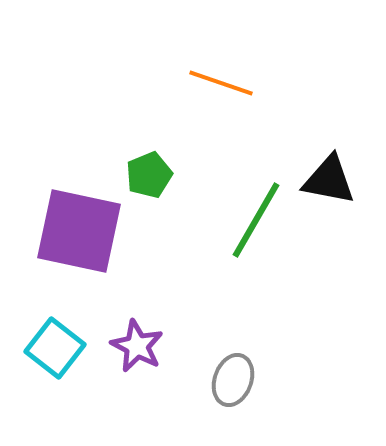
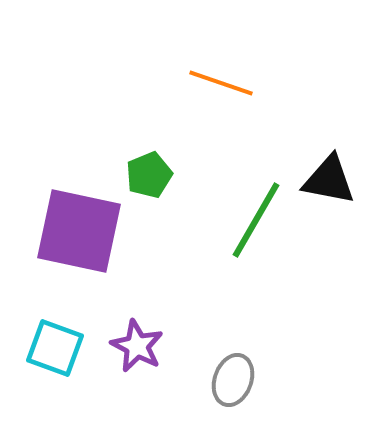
cyan square: rotated 18 degrees counterclockwise
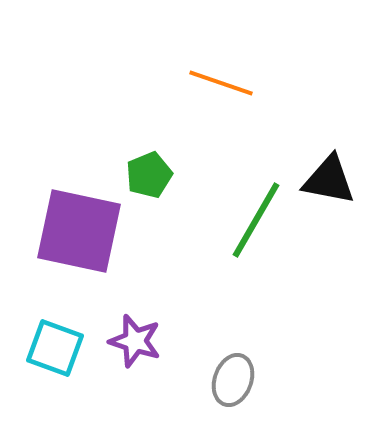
purple star: moved 2 px left, 5 px up; rotated 10 degrees counterclockwise
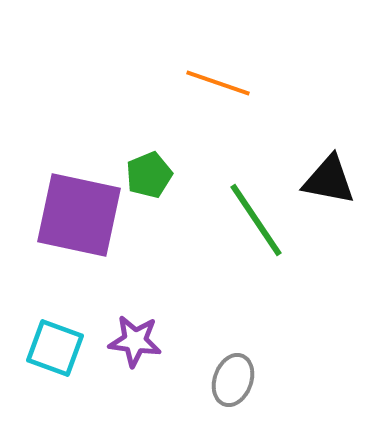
orange line: moved 3 px left
green line: rotated 64 degrees counterclockwise
purple square: moved 16 px up
purple star: rotated 10 degrees counterclockwise
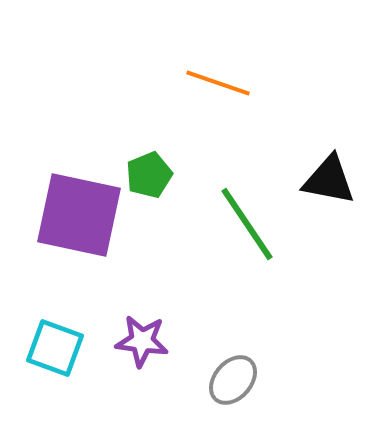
green line: moved 9 px left, 4 px down
purple star: moved 7 px right
gray ellipse: rotated 21 degrees clockwise
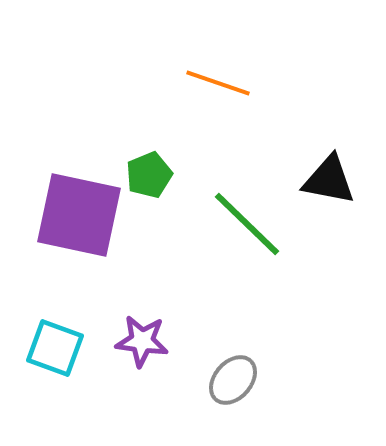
green line: rotated 12 degrees counterclockwise
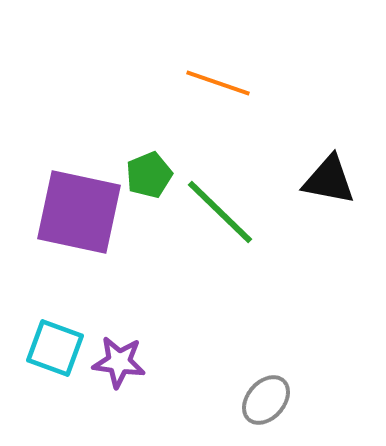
purple square: moved 3 px up
green line: moved 27 px left, 12 px up
purple star: moved 23 px left, 21 px down
gray ellipse: moved 33 px right, 20 px down
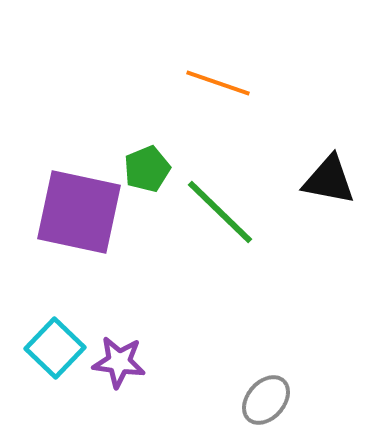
green pentagon: moved 2 px left, 6 px up
cyan square: rotated 24 degrees clockwise
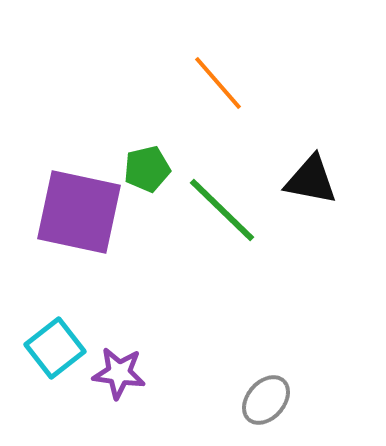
orange line: rotated 30 degrees clockwise
green pentagon: rotated 9 degrees clockwise
black triangle: moved 18 px left
green line: moved 2 px right, 2 px up
cyan square: rotated 8 degrees clockwise
purple star: moved 11 px down
